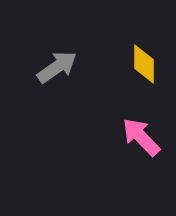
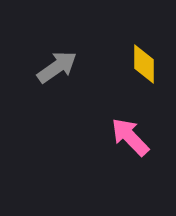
pink arrow: moved 11 px left
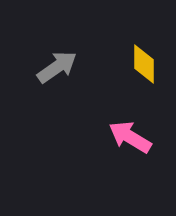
pink arrow: rotated 15 degrees counterclockwise
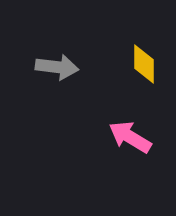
gray arrow: rotated 42 degrees clockwise
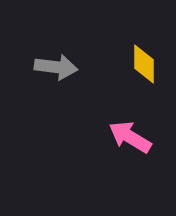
gray arrow: moved 1 px left
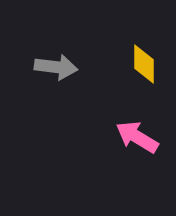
pink arrow: moved 7 px right
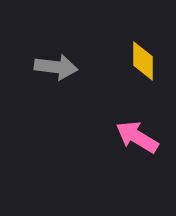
yellow diamond: moved 1 px left, 3 px up
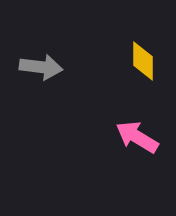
gray arrow: moved 15 px left
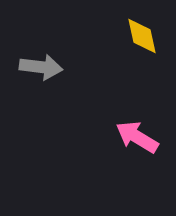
yellow diamond: moved 1 px left, 25 px up; rotated 12 degrees counterclockwise
